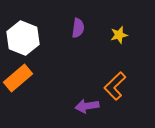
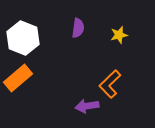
orange L-shape: moved 5 px left, 2 px up
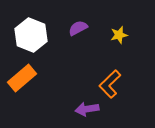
purple semicircle: rotated 126 degrees counterclockwise
white hexagon: moved 8 px right, 3 px up
orange rectangle: moved 4 px right
purple arrow: moved 3 px down
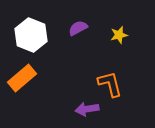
orange L-shape: rotated 120 degrees clockwise
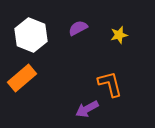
purple arrow: rotated 20 degrees counterclockwise
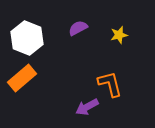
white hexagon: moved 4 px left, 3 px down
purple arrow: moved 2 px up
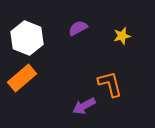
yellow star: moved 3 px right, 1 px down
purple arrow: moved 3 px left, 1 px up
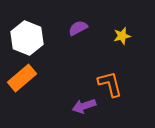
purple arrow: rotated 10 degrees clockwise
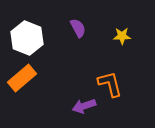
purple semicircle: rotated 90 degrees clockwise
yellow star: rotated 12 degrees clockwise
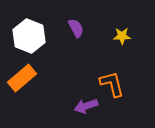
purple semicircle: moved 2 px left
white hexagon: moved 2 px right, 2 px up
orange L-shape: moved 2 px right
purple arrow: moved 2 px right
